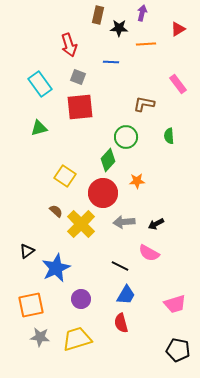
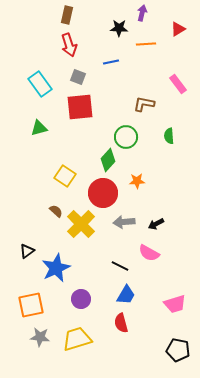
brown rectangle: moved 31 px left
blue line: rotated 14 degrees counterclockwise
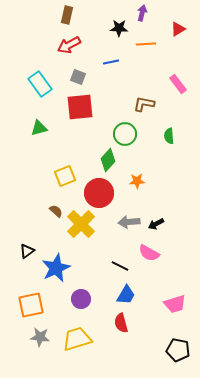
red arrow: rotated 80 degrees clockwise
green circle: moved 1 px left, 3 px up
yellow square: rotated 35 degrees clockwise
red circle: moved 4 px left
gray arrow: moved 5 px right
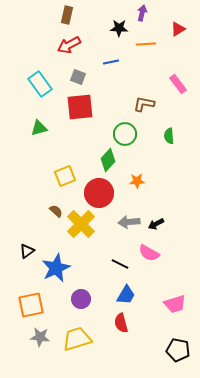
black line: moved 2 px up
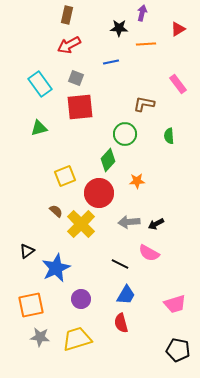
gray square: moved 2 px left, 1 px down
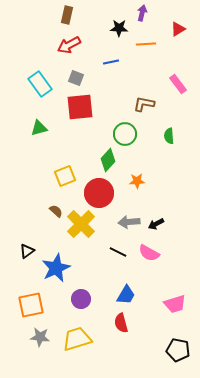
black line: moved 2 px left, 12 px up
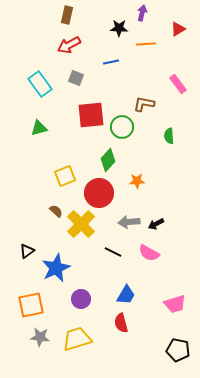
red square: moved 11 px right, 8 px down
green circle: moved 3 px left, 7 px up
black line: moved 5 px left
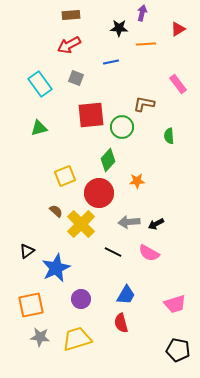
brown rectangle: moved 4 px right; rotated 72 degrees clockwise
